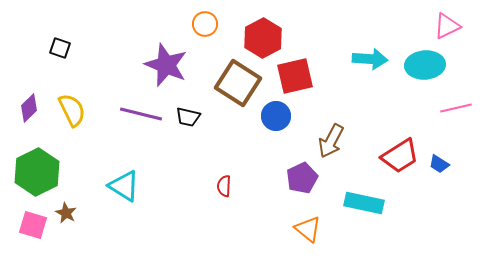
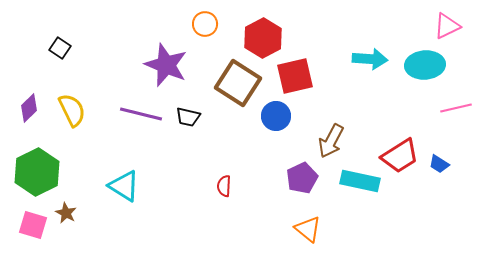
black square: rotated 15 degrees clockwise
cyan rectangle: moved 4 px left, 22 px up
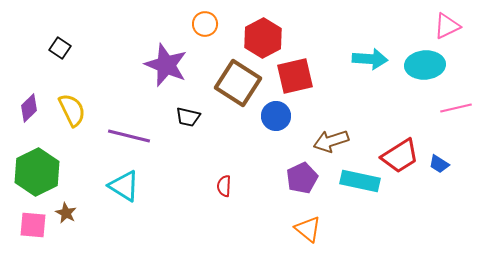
purple line: moved 12 px left, 22 px down
brown arrow: rotated 44 degrees clockwise
pink square: rotated 12 degrees counterclockwise
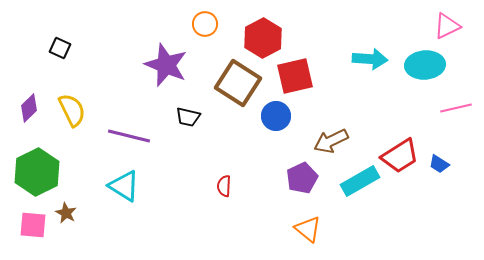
black square: rotated 10 degrees counterclockwise
brown arrow: rotated 8 degrees counterclockwise
cyan rectangle: rotated 42 degrees counterclockwise
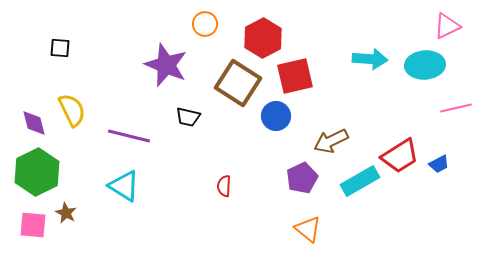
black square: rotated 20 degrees counterclockwise
purple diamond: moved 5 px right, 15 px down; rotated 60 degrees counterclockwise
blue trapezoid: rotated 60 degrees counterclockwise
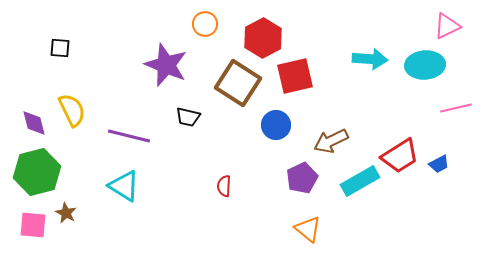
blue circle: moved 9 px down
green hexagon: rotated 12 degrees clockwise
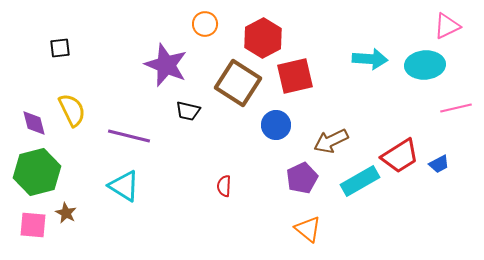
black square: rotated 10 degrees counterclockwise
black trapezoid: moved 6 px up
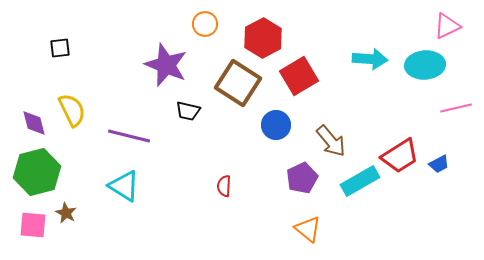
red square: moved 4 px right; rotated 18 degrees counterclockwise
brown arrow: rotated 104 degrees counterclockwise
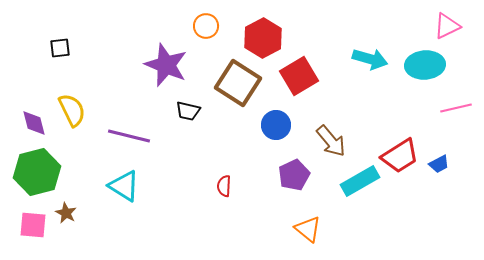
orange circle: moved 1 px right, 2 px down
cyan arrow: rotated 12 degrees clockwise
purple pentagon: moved 8 px left, 3 px up
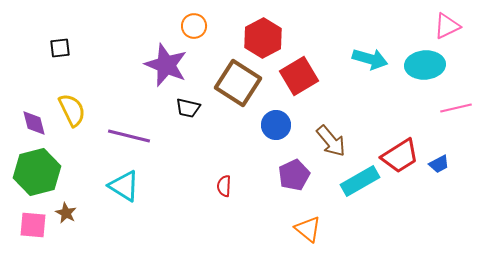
orange circle: moved 12 px left
black trapezoid: moved 3 px up
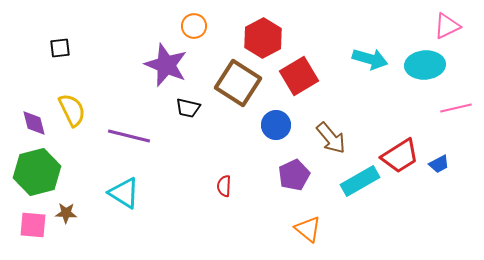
brown arrow: moved 3 px up
cyan triangle: moved 7 px down
brown star: rotated 25 degrees counterclockwise
